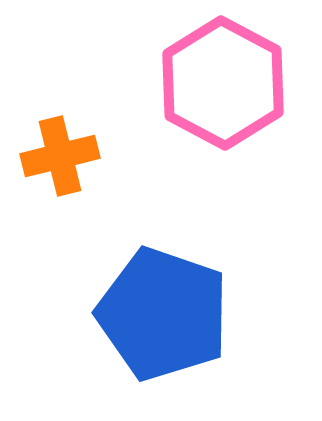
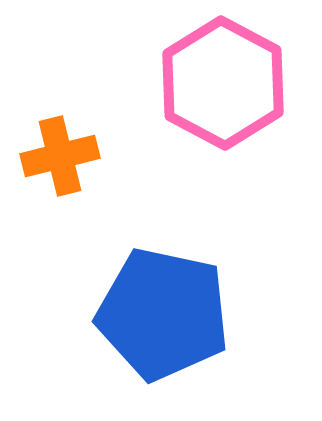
blue pentagon: rotated 7 degrees counterclockwise
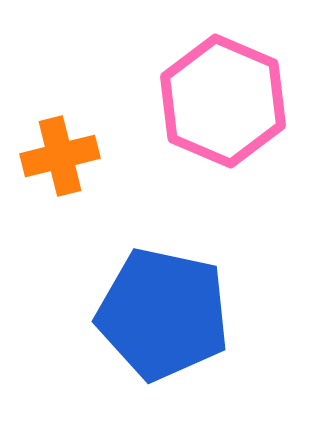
pink hexagon: moved 18 px down; rotated 5 degrees counterclockwise
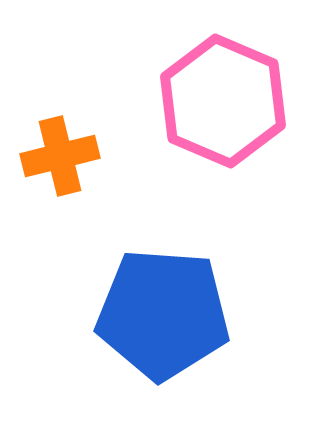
blue pentagon: rotated 8 degrees counterclockwise
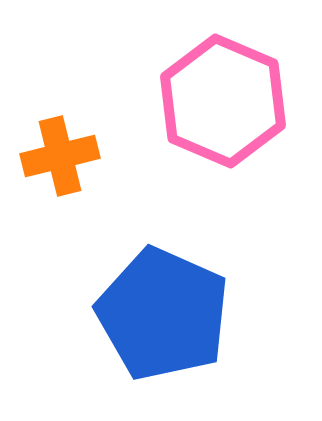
blue pentagon: rotated 20 degrees clockwise
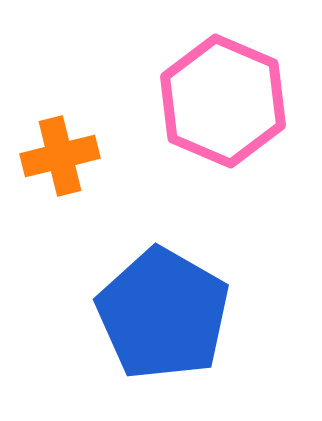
blue pentagon: rotated 6 degrees clockwise
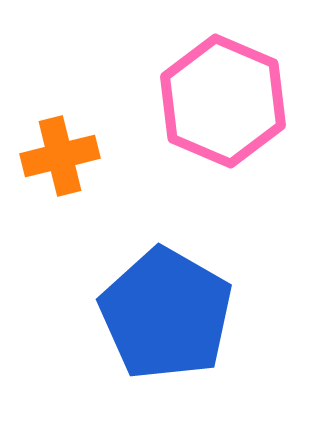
blue pentagon: moved 3 px right
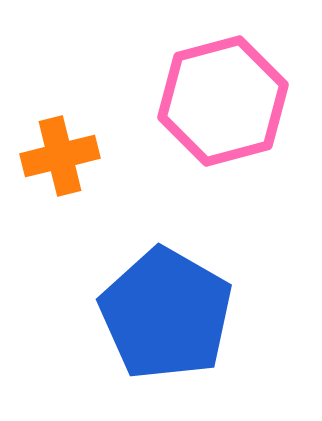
pink hexagon: rotated 22 degrees clockwise
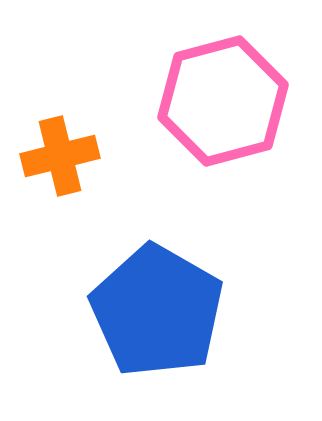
blue pentagon: moved 9 px left, 3 px up
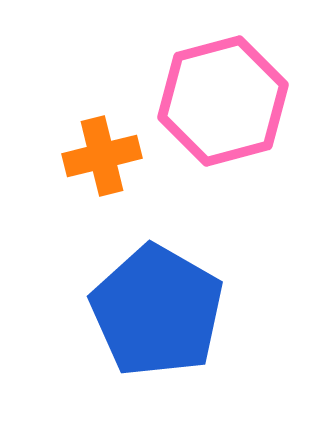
orange cross: moved 42 px right
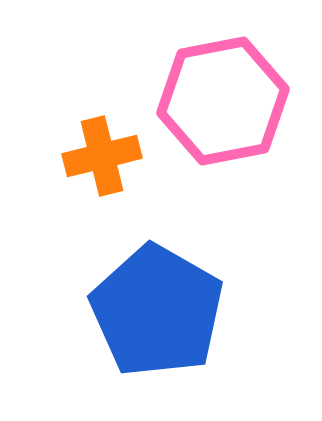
pink hexagon: rotated 4 degrees clockwise
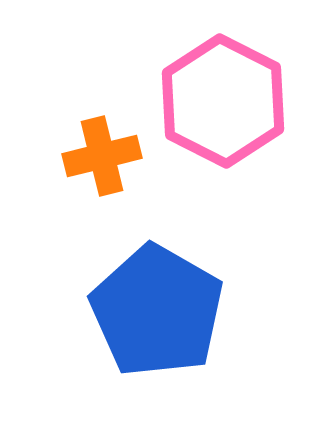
pink hexagon: rotated 22 degrees counterclockwise
